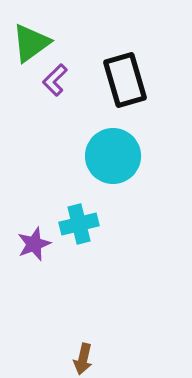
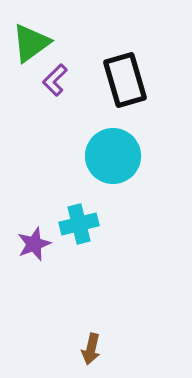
brown arrow: moved 8 px right, 10 px up
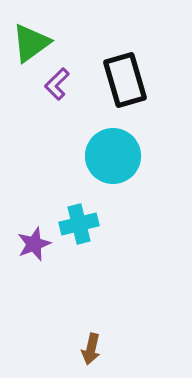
purple L-shape: moved 2 px right, 4 px down
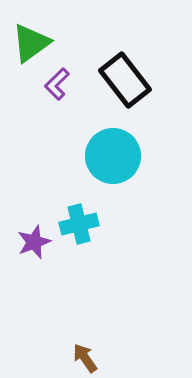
black rectangle: rotated 22 degrees counterclockwise
purple star: moved 2 px up
brown arrow: moved 6 px left, 9 px down; rotated 132 degrees clockwise
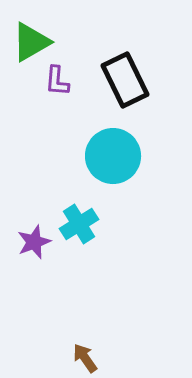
green triangle: moved 1 px up; rotated 6 degrees clockwise
black rectangle: rotated 12 degrees clockwise
purple L-shape: moved 3 px up; rotated 40 degrees counterclockwise
cyan cross: rotated 18 degrees counterclockwise
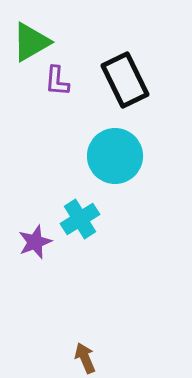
cyan circle: moved 2 px right
cyan cross: moved 1 px right, 5 px up
purple star: moved 1 px right
brown arrow: rotated 12 degrees clockwise
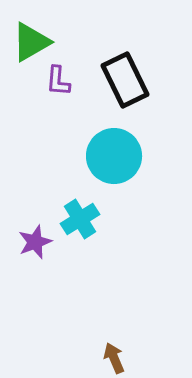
purple L-shape: moved 1 px right
cyan circle: moved 1 px left
brown arrow: moved 29 px right
